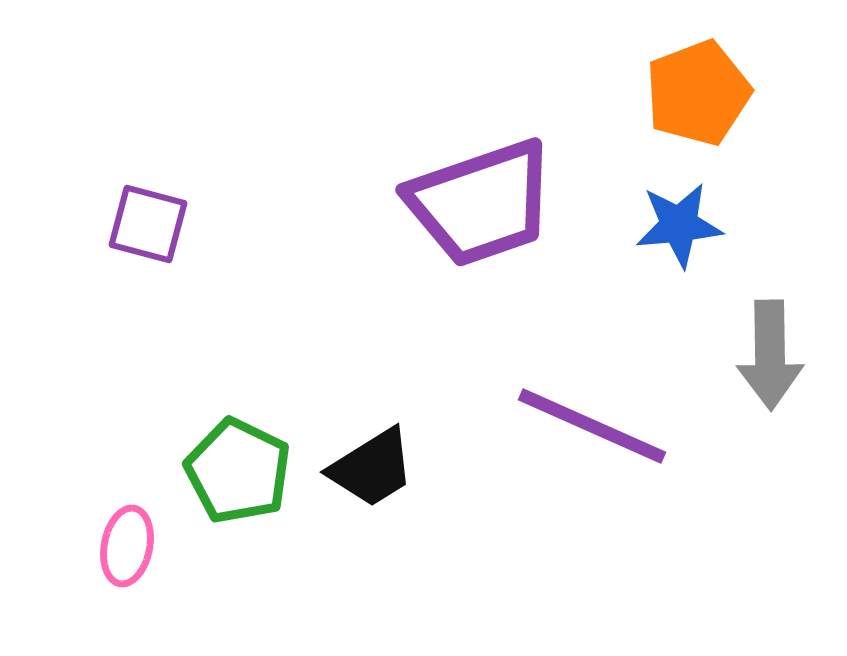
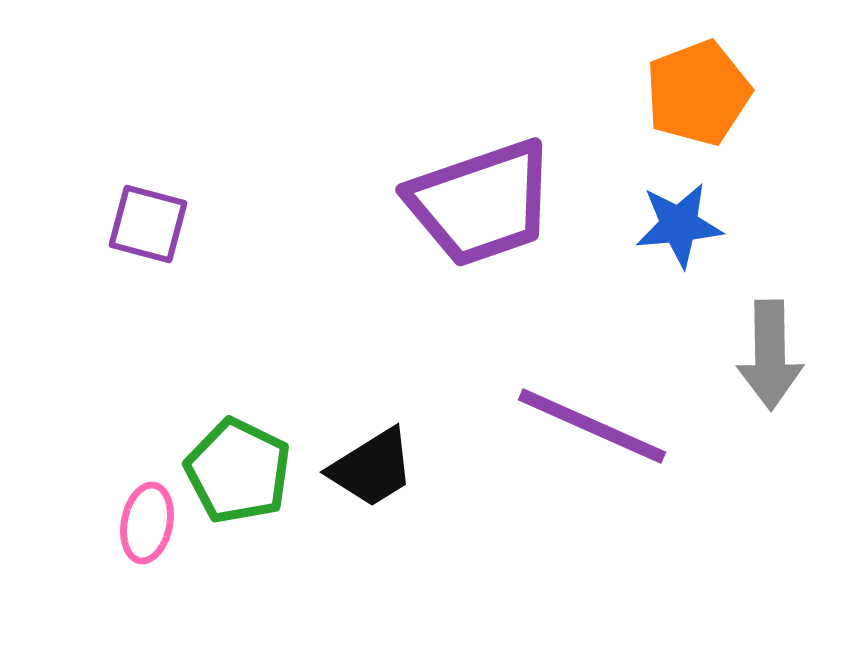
pink ellipse: moved 20 px right, 23 px up
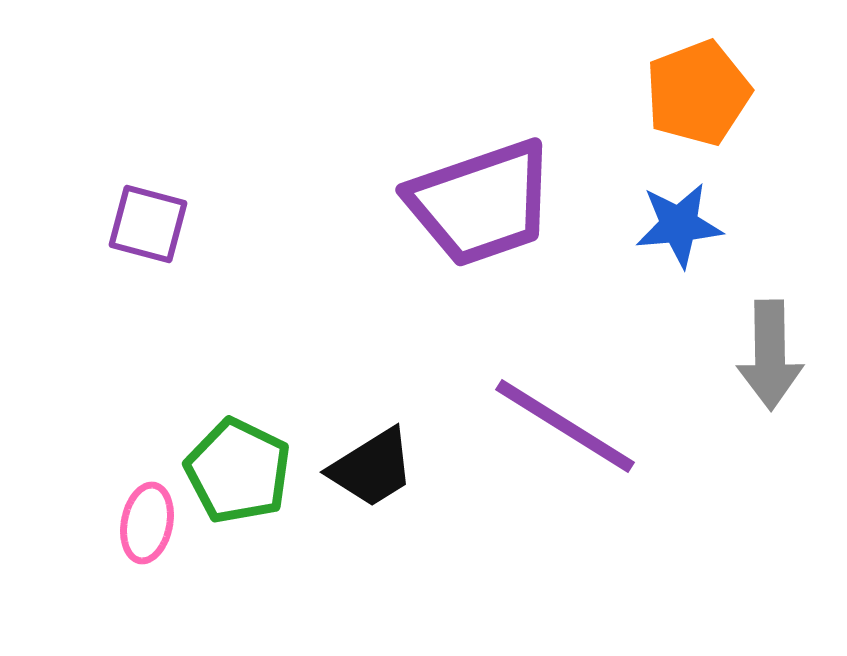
purple line: moved 27 px left; rotated 8 degrees clockwise
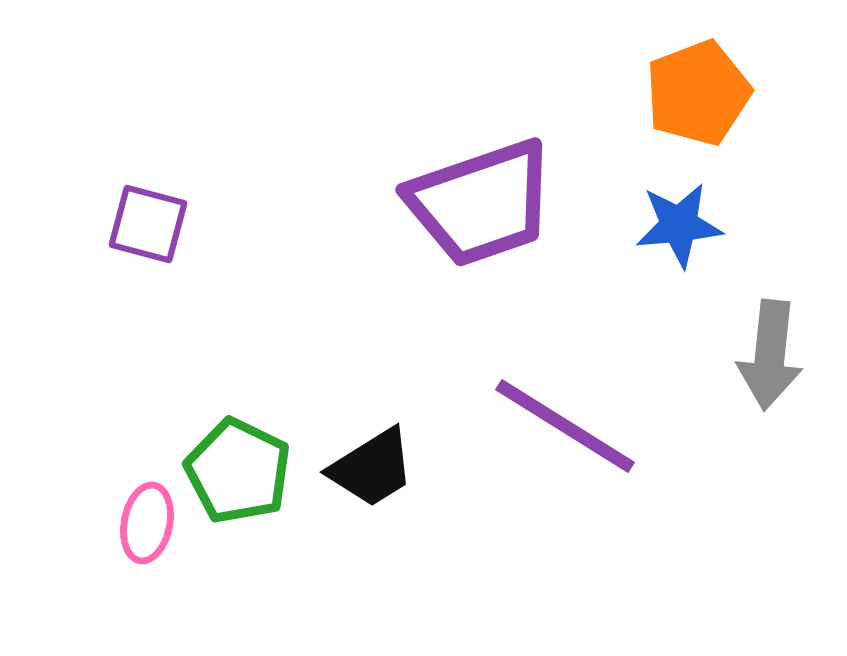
gray arrow: rotated 7 degrees clockwise
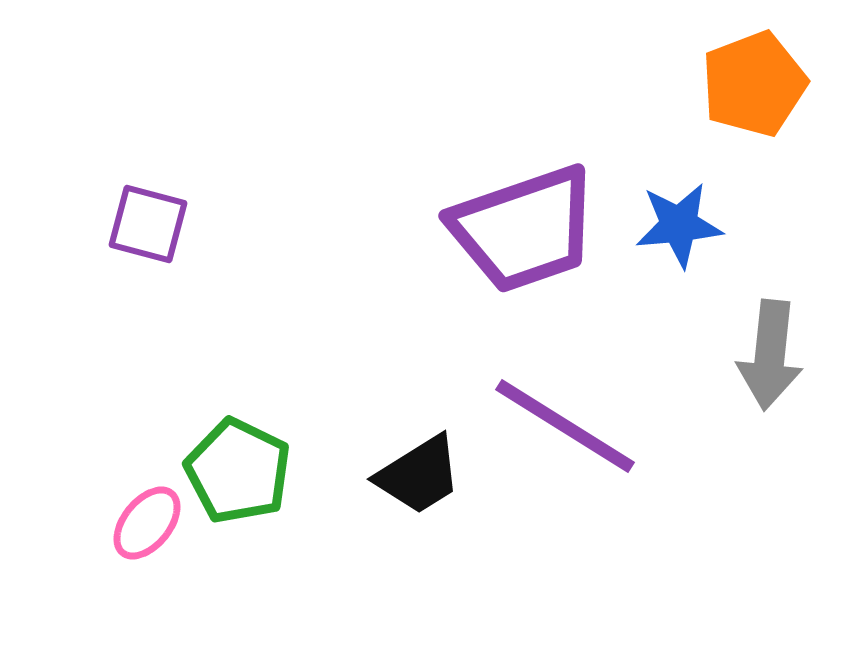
orange pentagon: moved 56 px right, 9 px up
purple trapezoid: moved 43 px right, 26 px down
black trapezoid: moved 47 px right, 7 px down
pink ellipse: rotated 28 degrees clockwise
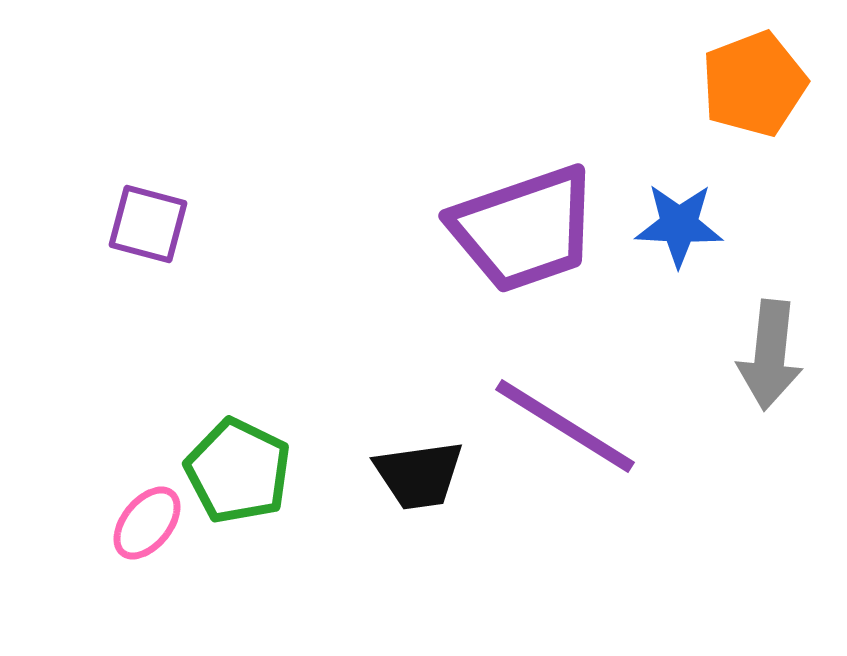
blue star: rotated 8 degrees clockwise
black trapezoid: rotated 24 degrees clockwise
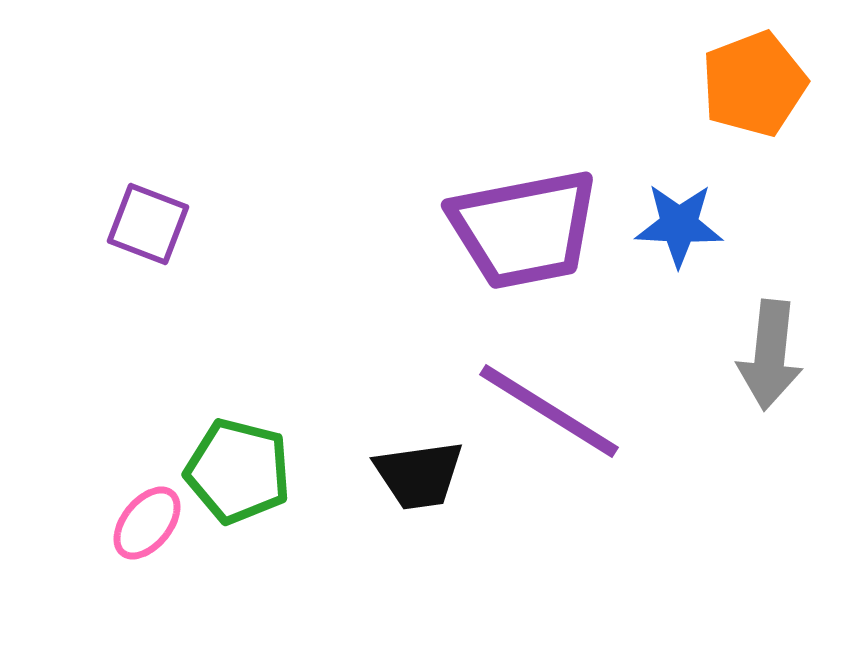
purple square: rotated 6 degrees clockwise
purple trapezoid: rotated 8 degrees clockwise
purple line: moved 16 px left, 15 px up
green pentagon: rotated 12 degrees counterclockwise
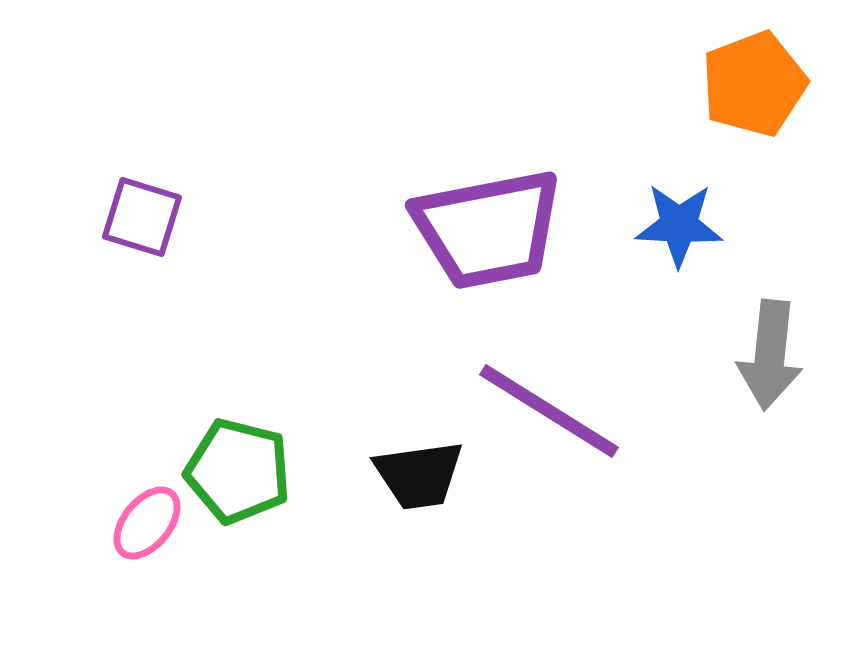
purple square: moved 6 px left, 7 px up; rotated 4 degrees counterclockwise
purple trapezoid: moved 36 px left
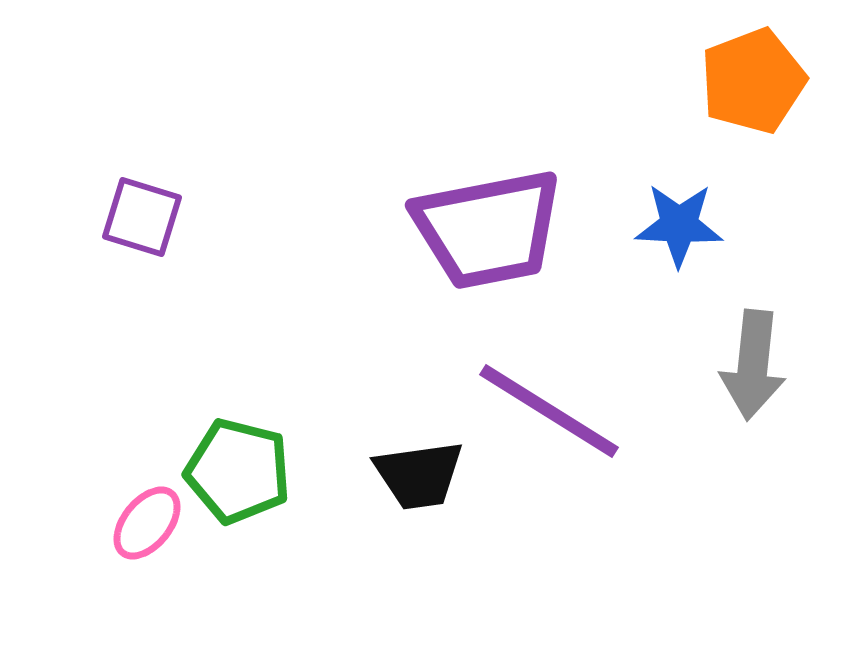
orange pentagon: moved 1 px left, 3 px up
gray arrow: moved 17 px left, 10 px down
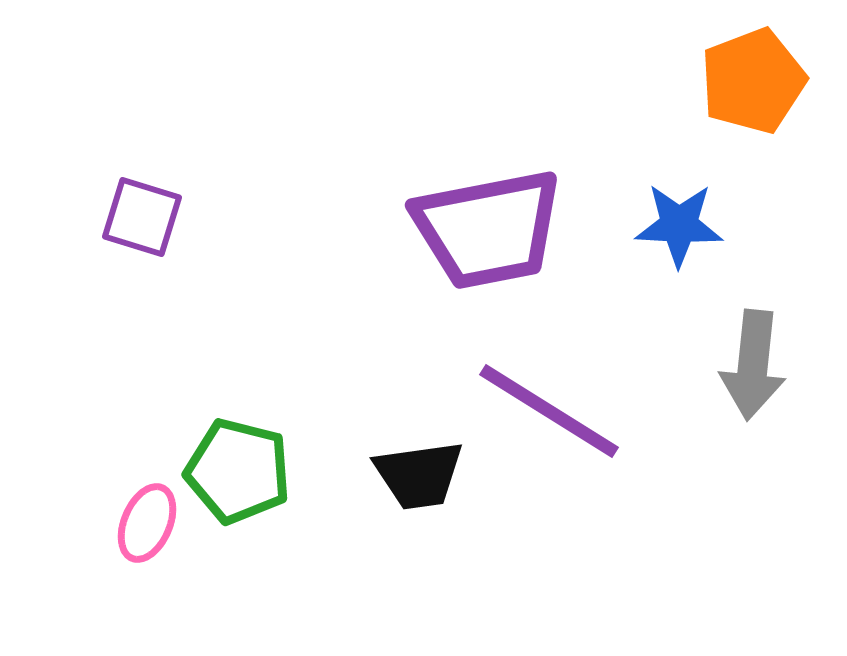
pink ellipse: rotated 16 degrees counterclockwise
